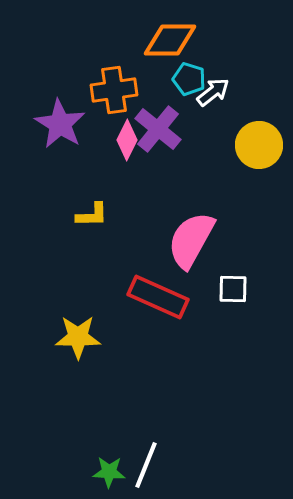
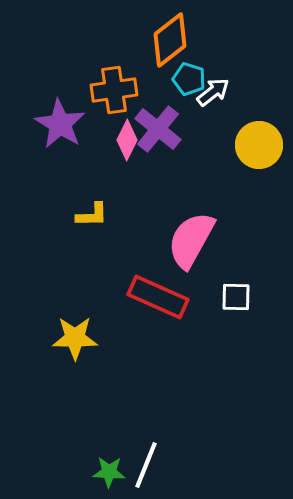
orange diamond: rotated 38 degrees counterclockwise
white square: moved 3 px right, 8 px down
yellow star: moved 3 px left, 1 px down
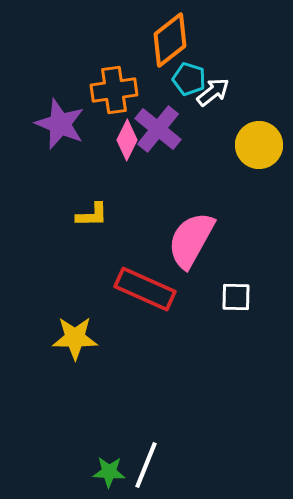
purple star: rotated 9 degrees counterclockwise
red rectangle: moved 13 px left, 8 px up
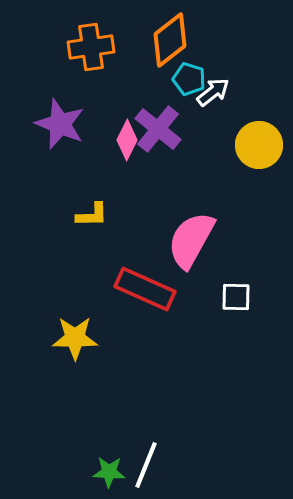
orange cross: moved 23 px left, 43 px up
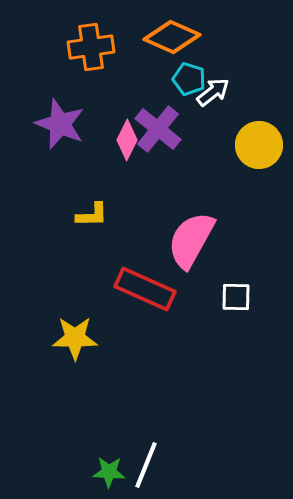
orange diamond: moved 2 px right, 3 px up; rotated 62 degrees clockwise
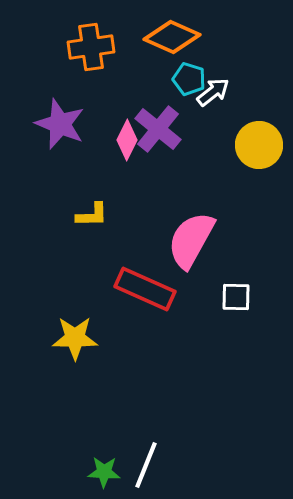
green star: moved 5 px left
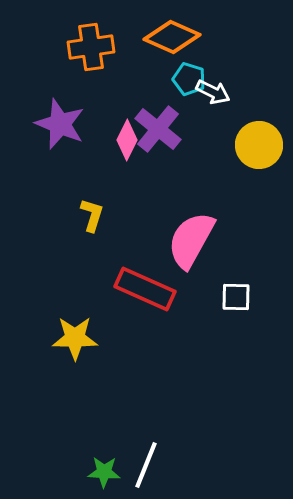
white arrow: rotated 64 degrees clockwise
yellow L-shape: rotated 72 degrees counterclockwise
